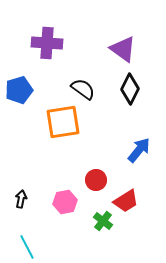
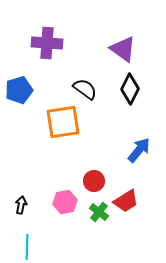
black semicircle: moved 2 px right
red circle: moved 2 px left, 1 px down
black arrow: moved 6 px down
green cross: moved 4 px left, 9 px up
cyan line: rotated 30 degrees clockwise
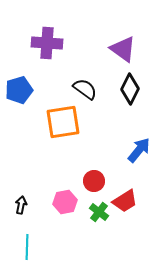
red trapezoid: moved 1 px left
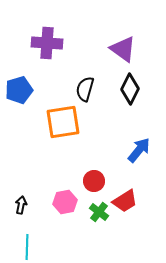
black semicircle: rotated 110 degrees counterclockwise
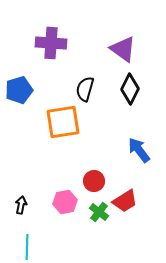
purple cross: moved 4 px right
blue arrow: rotated 76 degrees counterclockwise
